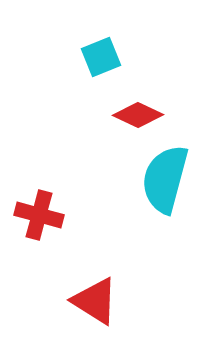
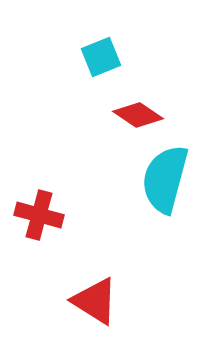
red diamond: rotated 9 degrees clockwise
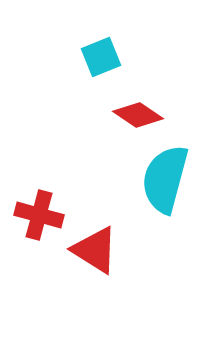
red triangle: moved 51 px up
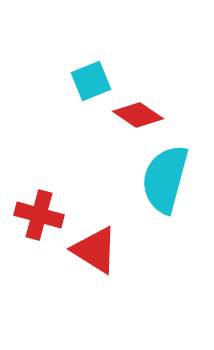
cyan square: moved 10 px left, 24 px down
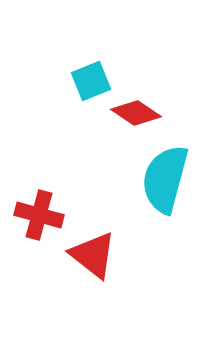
red diamond: moved 2 px left, 2 px up
red triangle: moved 2 px left, 5 px down; rotated 6 degrees clockwise
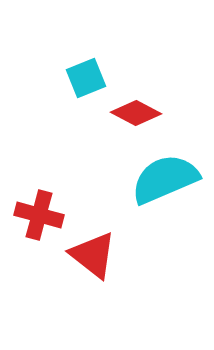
cyan square: moved 5 px left, 3 px up
red diamond: rotated 6 degrees counterclockwise
cyan semicircle: rotated 52 degrees clockwise
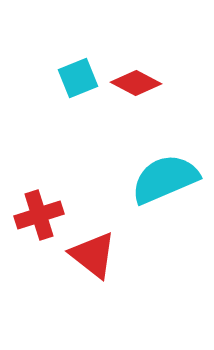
cyan square: moved 8 px left
red diamond: moved 30 px up
red cross: rotated 33 degrees counterclockwise
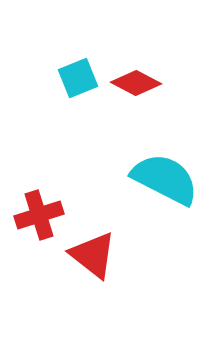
cyan semicircle: rotated 50 degrees clockwise
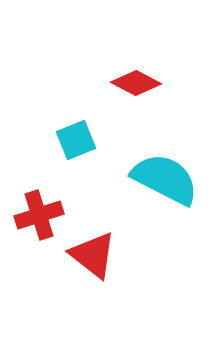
cyan square: moved 2 px left, 62 px down
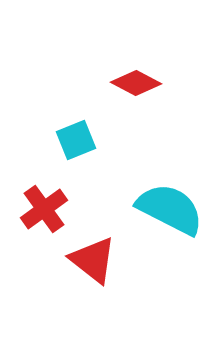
cyan semicircle: moved 5 px right, 30 px down
red cross: moved 5 px right, 6 px up; rotated 18 degrees counterclockwise
red triangle: moved 5 px down
